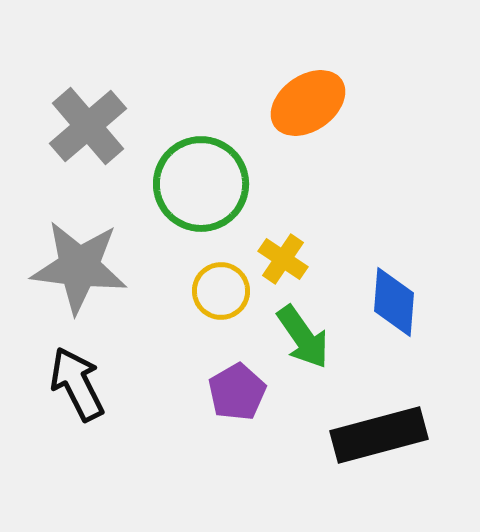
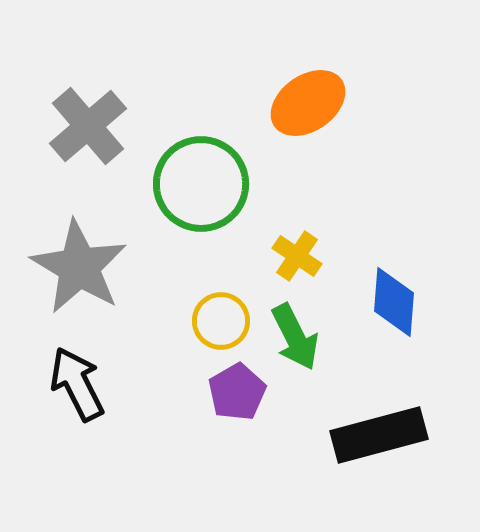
yellow cross: moved 14 px right, 3 px up
gray star: rotated 24 degrees clockwise
yellow circle: moved 30 px down
green arrow: moved 8 px left; rotated 8 degrees clockwise
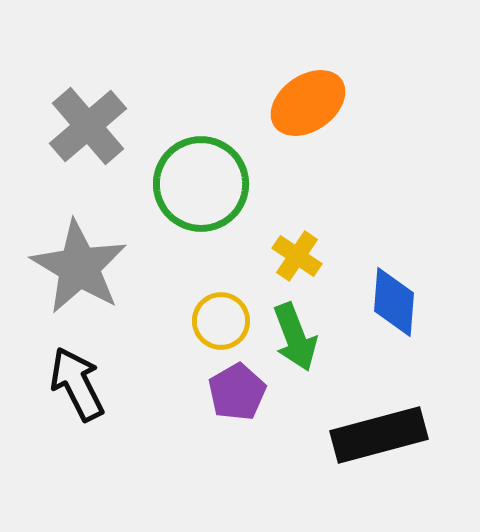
green arrow: rotated 6 degrees clockwise
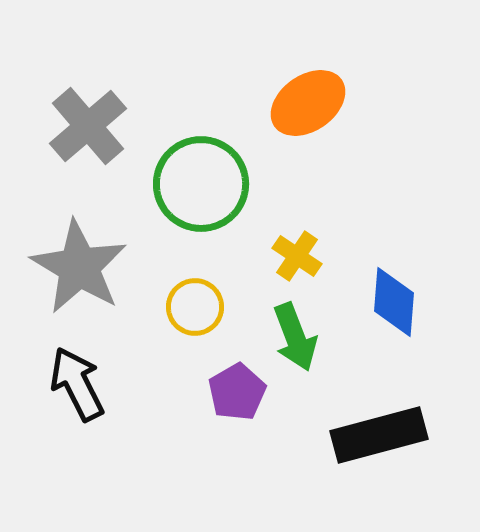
yellow circle: moved 26 px left, 14 px up
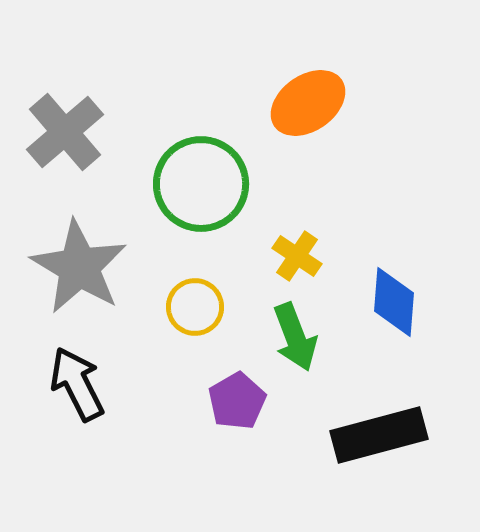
gray cross: moved 23 px left, 6 px down
purple pentagon: moved 9 px down
